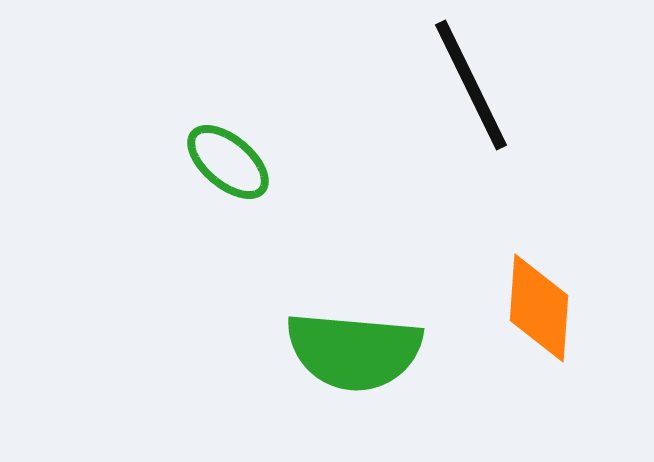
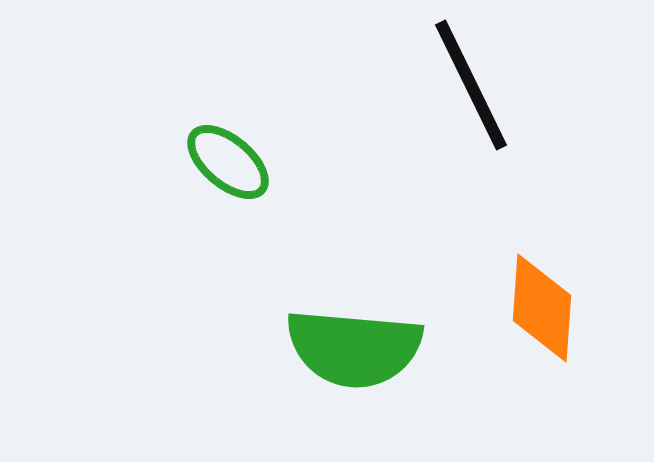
orange diamond: moved 3 px right
green semicircle: moved 3 px up
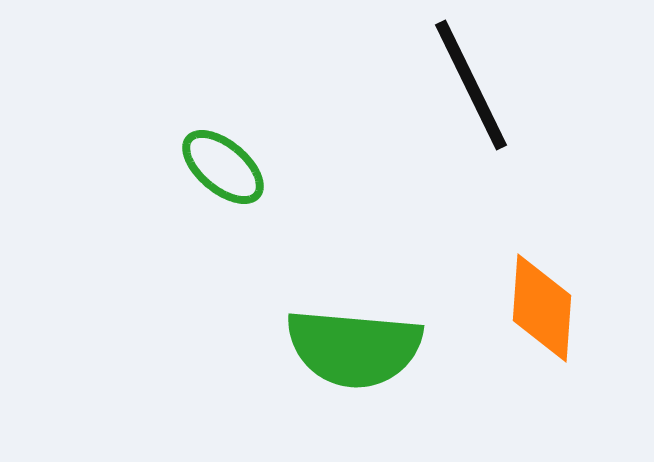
green ellipse: moved 5 px left, 5 px down
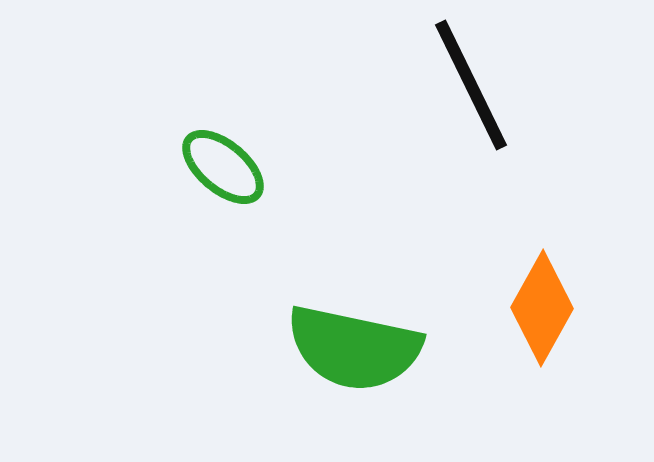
orange diamond: rotated 25 degrees clockwise
green semicircle: rotated 7 degrees clockwise
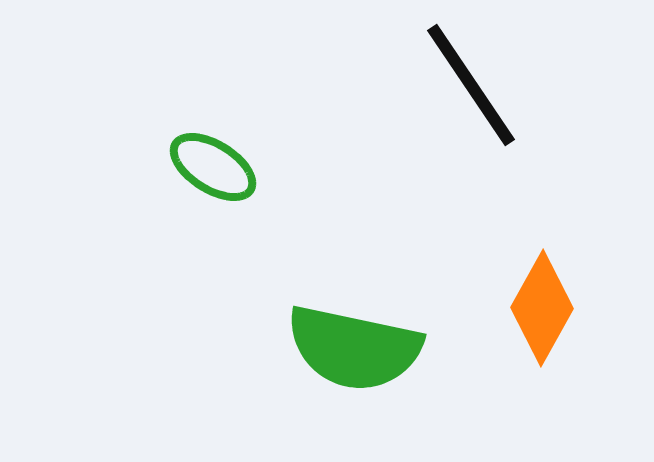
black line: rotated 8 degrees counterclockwise
green ellipse: moved 10 px left; rotated 8 degrees counterclockwise
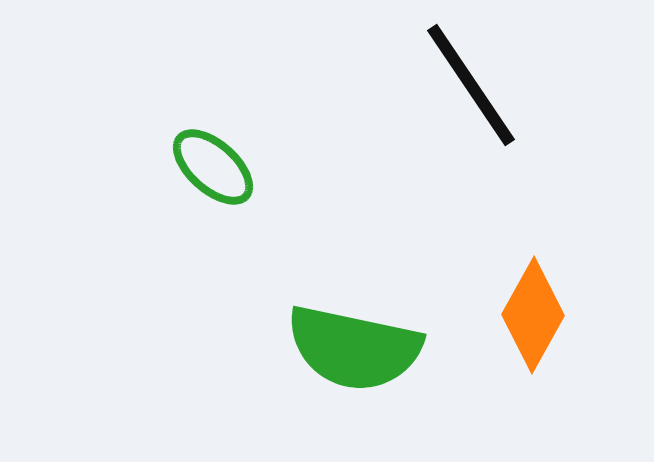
green ellipse: rotated 10 degrees clockwise
orange diamond: moved 9 px left, 7 px down
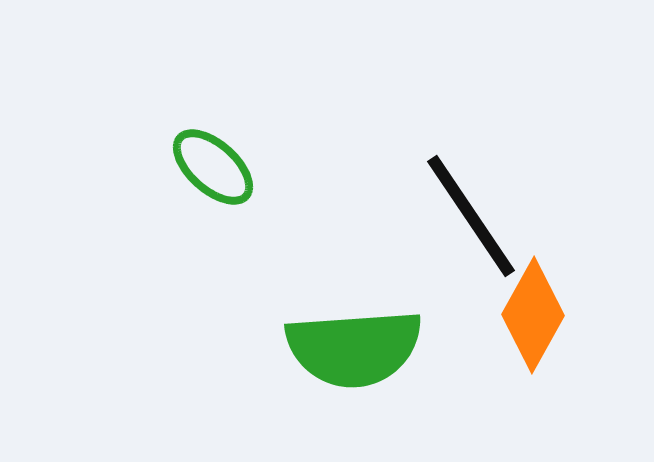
black line: moved 131 px down
green semicircle: rotated 16 degrees counterclockwise
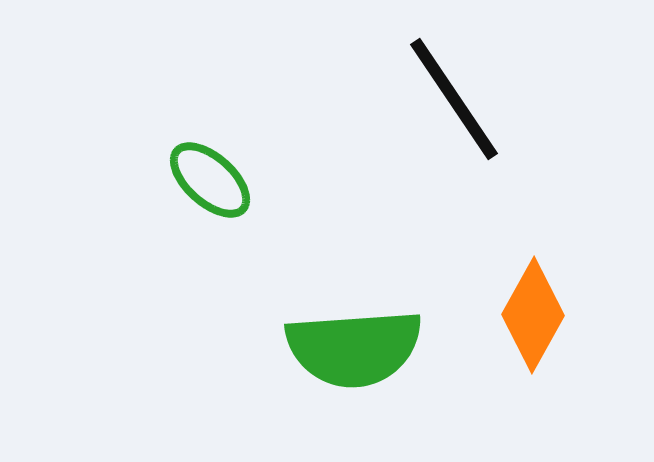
green ellipse: moved 3 px left, 13 px down
black line: moved 17 px left, 117 px up
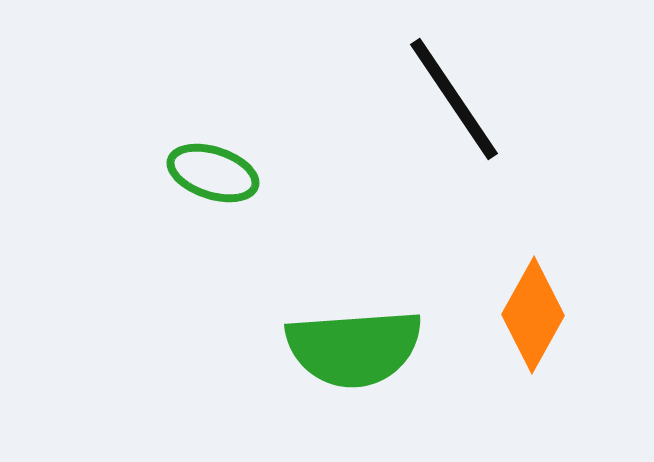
green ellipse: moved 3 px right, 7 px up; rotated 24 degrees counterclockwise
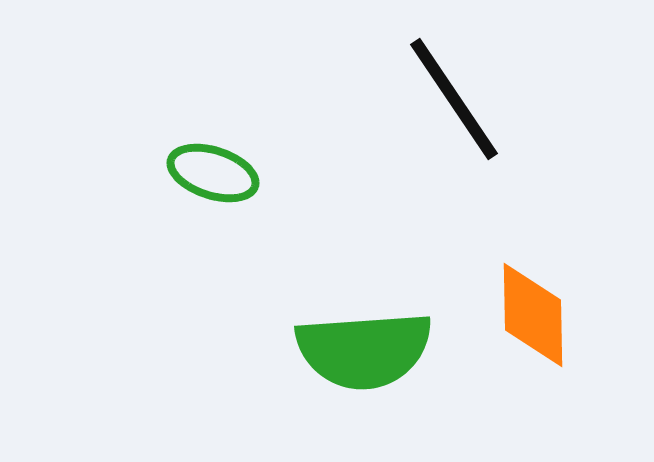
orange diamond: rotated 30 degrees counterclockwise
green semicircle: moved 10 px right, 2 px down
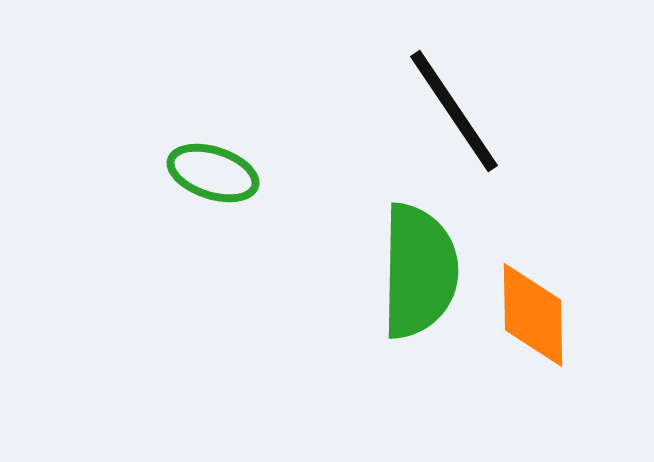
black line: moved 12 px down
green semicircle: moved 55 px right, 79 px up; rotated 85 degrees counterclockwise
